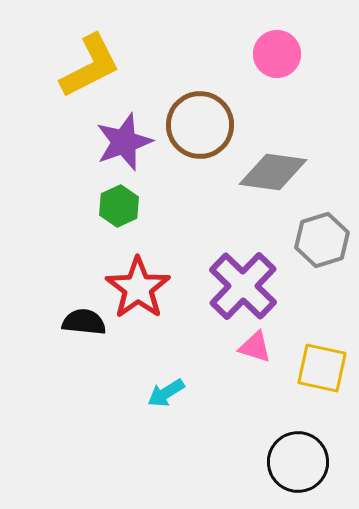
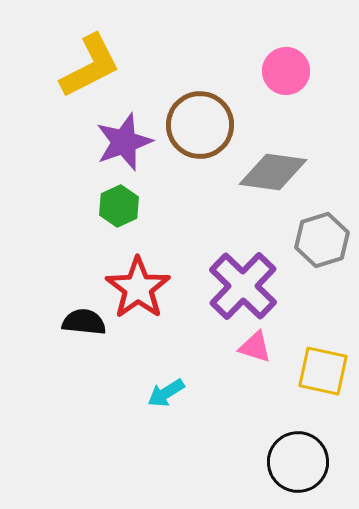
pink circle: moved 9 px right, 17 px down
yellow square: moved 1 px right, 3 px down
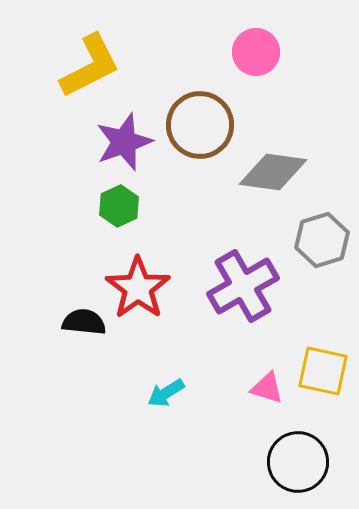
pink circle: moved 30 px left, 19 px up
purple cross: rotated 16 degrees clockwise
pink triangle: moved 12 px right, 41 px down
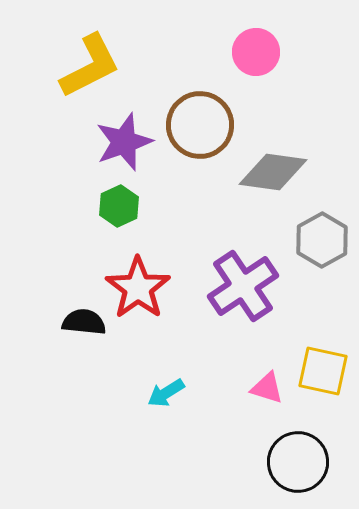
gray hexagon: rotated 12 degrees counterclockwise
purple cross: rotated 4 degrees counterclockwise
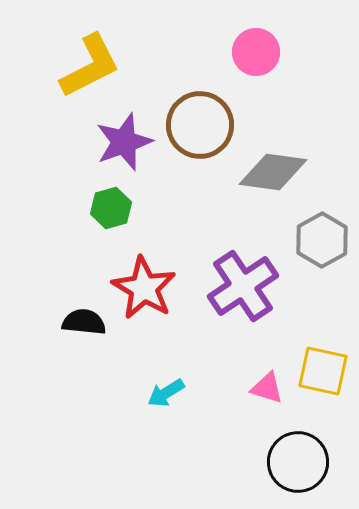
green hexagon: moved 8 px left, 2 px down; rotated 9 degrees clockwise
red star: moved 6 px right; rotated 6 degrees counterclockwise
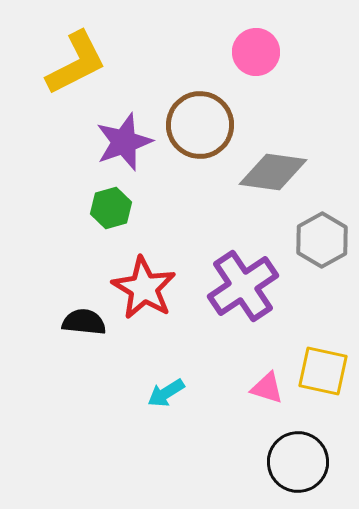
yellow L-shape: moved 14 px left, 3 px up
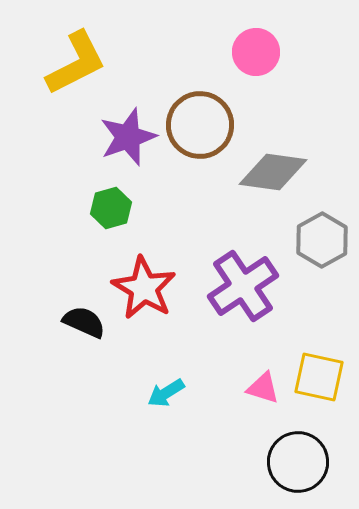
purple star: moved 4 px right, 5 px up
black semicircle: rotated 18 degrees clockwise
yellow square: moved 4 px left, 6 px down
pink triangle: moved 4 px left
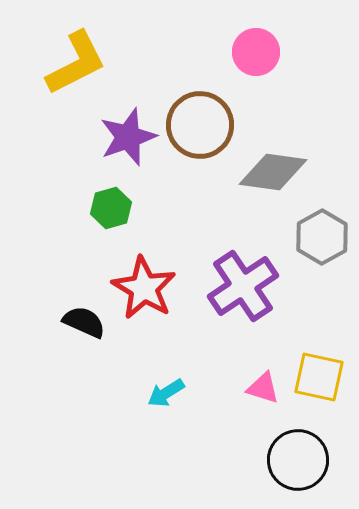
gray hexagon: moved 3 px up
black circle: moved 2 px up
